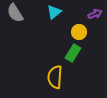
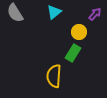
purple arrow: rotated 24 degrees counterclockwise
yellow semicircle: moved 1 px left, 1 px up
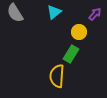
green rectangle: moved 2 px left, 1 px down
yellow semicircle: moved 3 px right
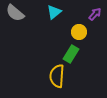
gray semicircle: rotated 18 degrees counterclockwise
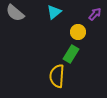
yellow circle: moved 1 px left
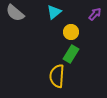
yellow circle: moved 7 px left
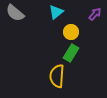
cyan triangle: moved 2 px right
green rectangle: moved 1 px up
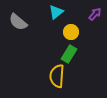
gray semicircle: moved 3 px right, 9 px down
green rectangle: moved 2 px left, 1 px down
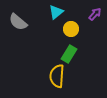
yellow circle: moved 3 px up
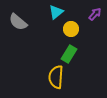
yellow semicircle: moved 1 px left, 1 px down
